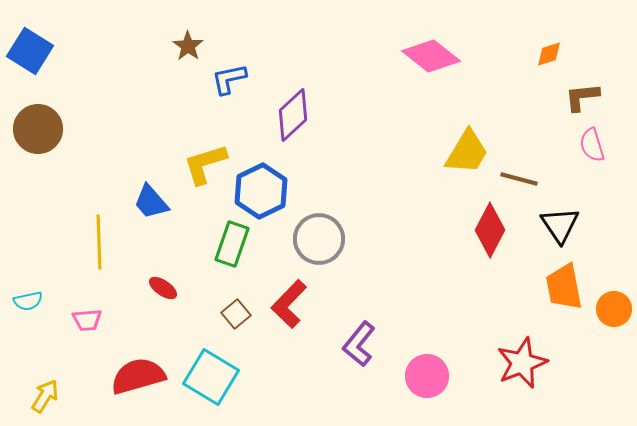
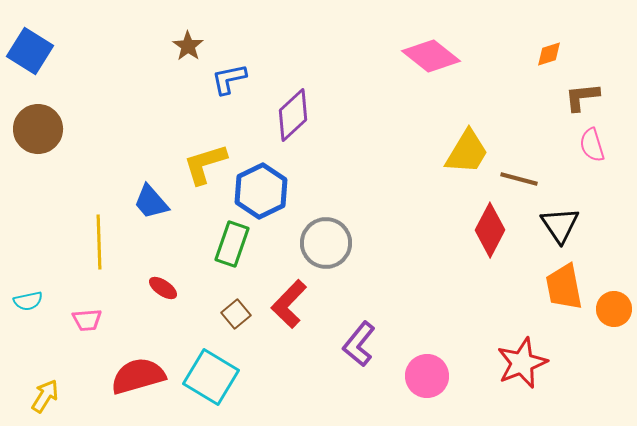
gray circle: moved 7 px right, 4 px down
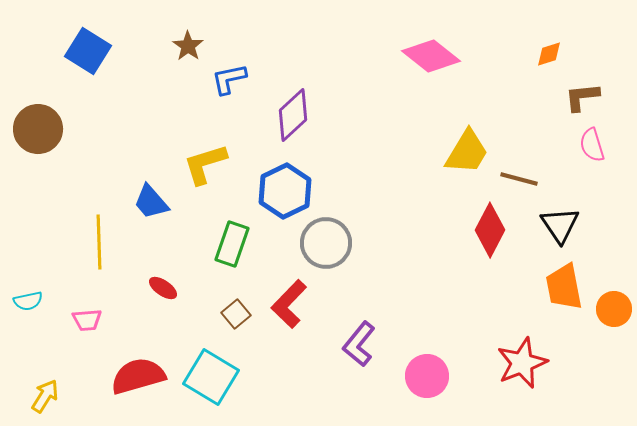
blue square: moved 58 px right
blue hexagon: moved 24 px right
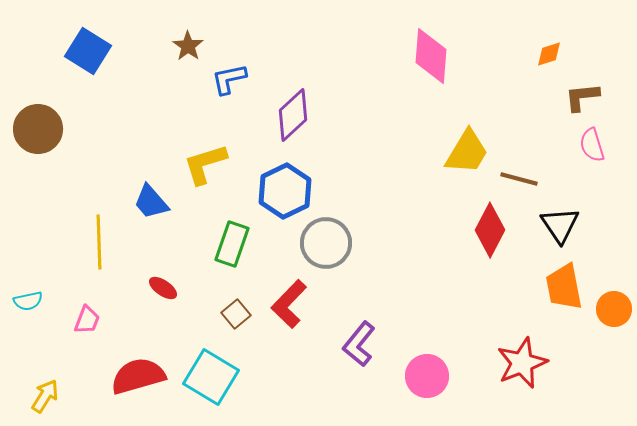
pink diamond: rotated 56 degrees clockwise
pink trapezoid: rotated 64 degrees counterclockwise
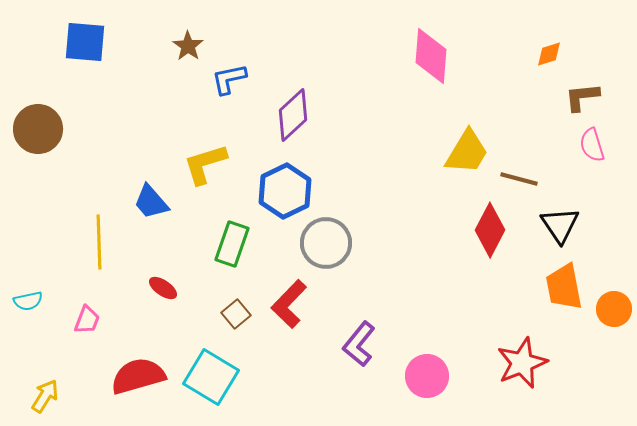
blue square: moved 3 px left, 9 px up; rotated 27 degrees counterclockwise
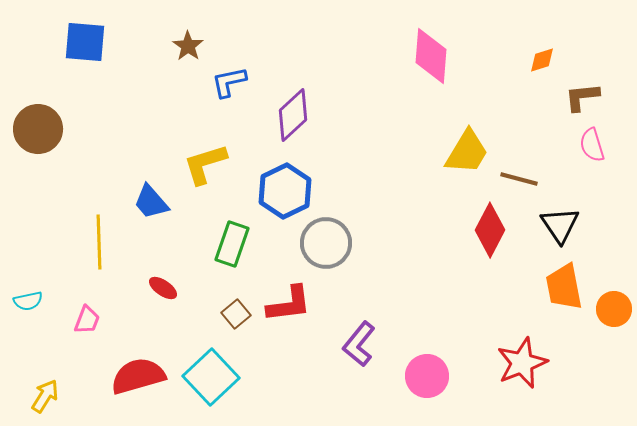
orange diamond: moved 7 px left, 6 px down
blue L-shape: moved 3 px down
red L-shape: rotated 141 degrees counterclockwise
cyan square: rotated 16 degrees clockwise
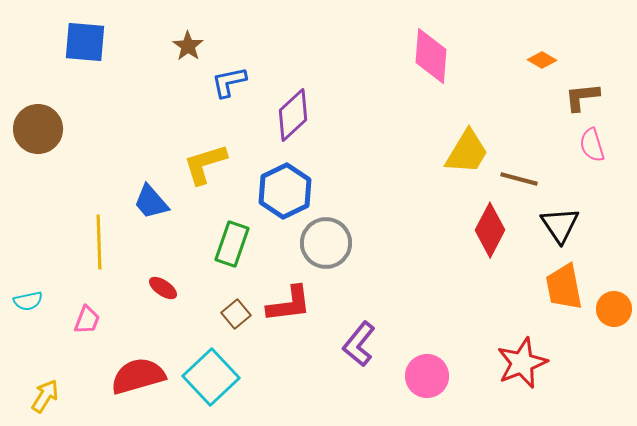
orange diamond: rotated 48 degrees clockwise
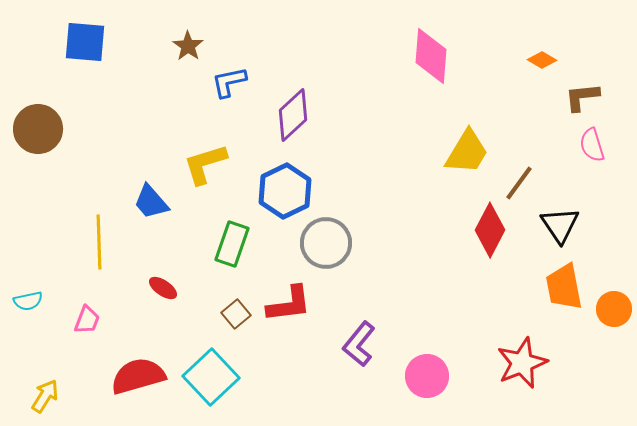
brown line: moved 4 px down; rotated 69 degrees counterclockwise
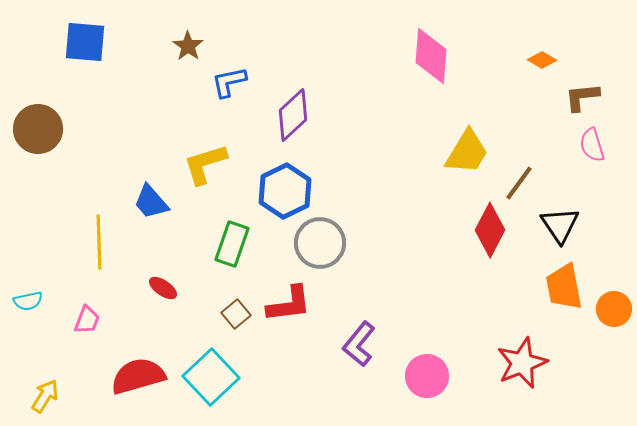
gray circle: moved 6 px left
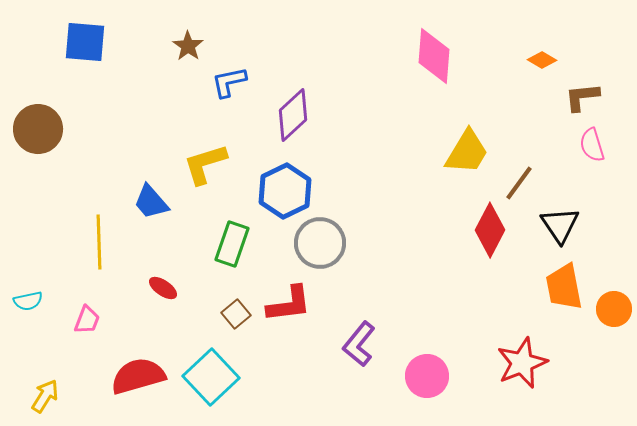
pink diamond: moved 3 px right
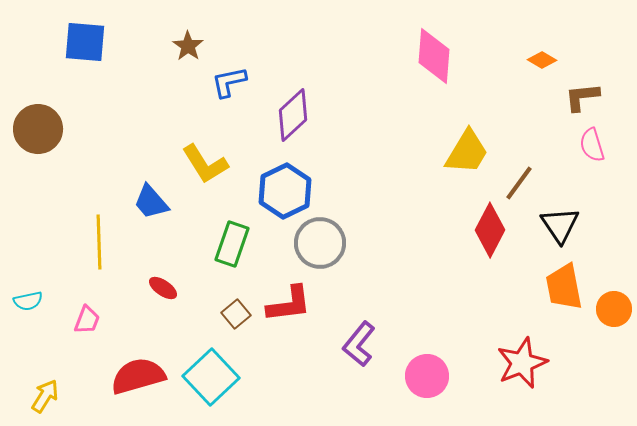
yellow L-shape: rotated 105 degrees counterclockwise
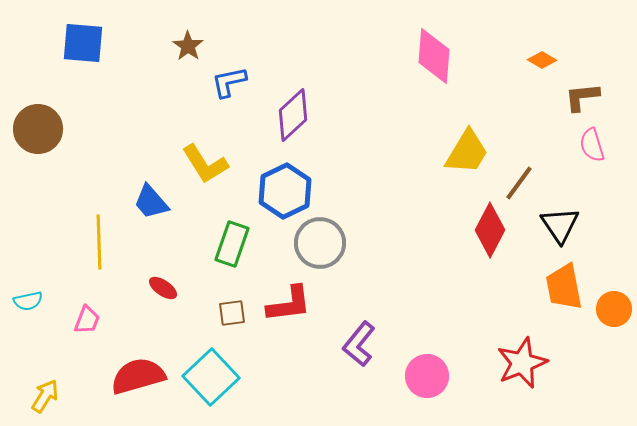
blue square: moved 2 px left, 1 px down
brown square: moved 4 px left, 1 px up; rotated 32 degrees clockwise
